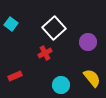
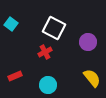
white square: rotated 20 degrees counterclockwise
red cross: moved 1 px up
cyan circle: moved 13 px left
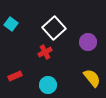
white square: rotated 20 degrees clockwise
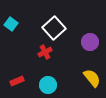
purple circle: moved 2 px right
red rectangle: moved 2 px right, 5 px down
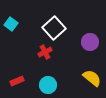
yellow semicircle: rotated 12 degrees counterclockwise
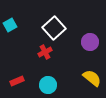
cyan square: moved 1 px left, 1 px down; rotated 24 degrees clockwise
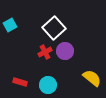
purple circle: moved 25 px left, 9 px down
red rectangle: moved 3 px right, 1 px down; rotated 40 degrees clockwise
